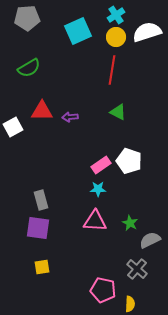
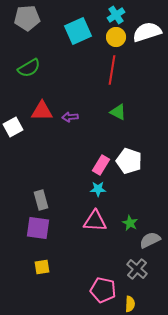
pink rectangle: rotated 24 degrees counterclockwise
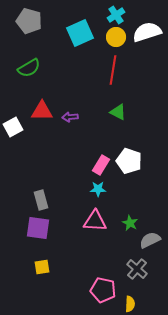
gray pentagon: moved 2 px right, 3 px down; rotated 20 degrees clockwise
cyan square: moved 2 px right, 2 px down
red line: moved 1 px right
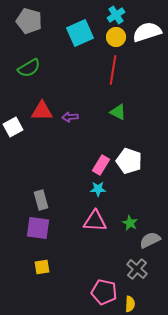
pink pentagon: moved 1 px right, 2 px down
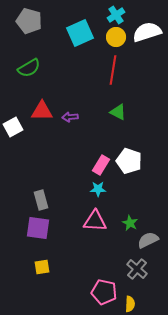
gray semicircle: moved 2 px left
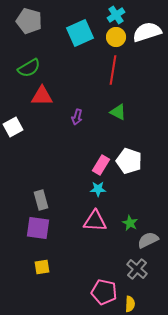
red triangle: moved 15 px up
purple arrow: moved 7 px right; rotated 70 degrees counterclockwise
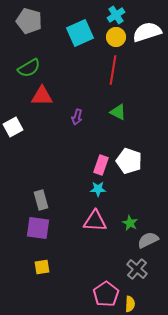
pink rectangle: rotated 12 degrees counterclockwise
pink pentagon: moved 2 px right, 2 px down; rotated 25 degrees clockwise
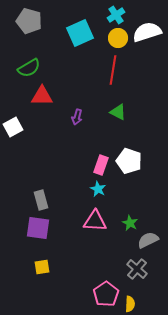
yellow circle: moved 2 px right, 1 px down
cyan star: rotated 28 degrees clockwise
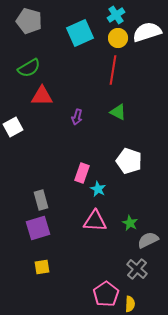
pink rectangle: moved 19 px left, 8 px down
purple square: rotated 25 degrees counterclockwise
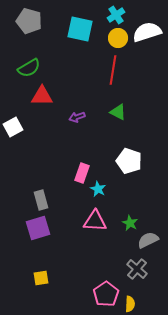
cyan square: moved 4 px up; rotated 36 degrees clockwise
purple arrow: rotated 56 degrees clockwise
yellow square: moved 1 px left, 11 px down
